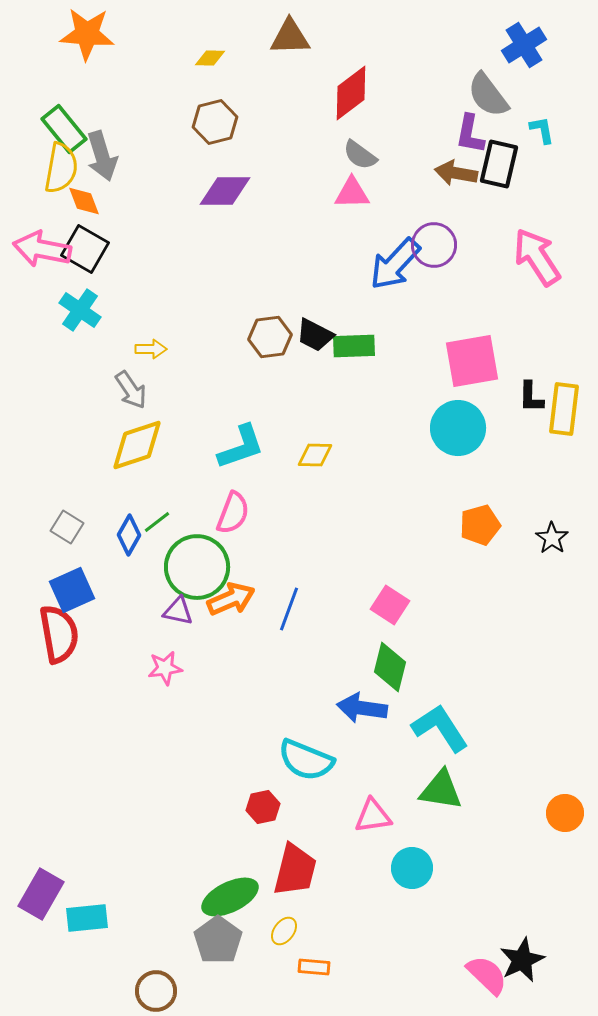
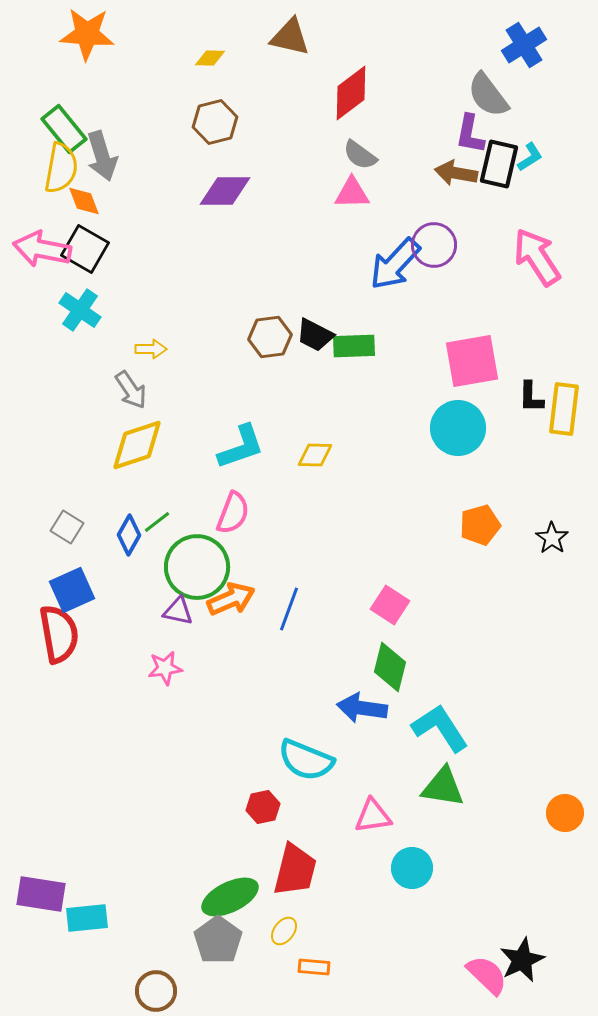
brown triangle at (290, 37): rotated 15 degrees clockwise
cyan L-shape at (542, 130): moved 12 px left, 27 px down; rotated 68 degrees clockwise
green triangle at (441, 790): moved 2 px right, 3 px up
purple rectangle at (41, 894): rotated 69 degrees clockwise
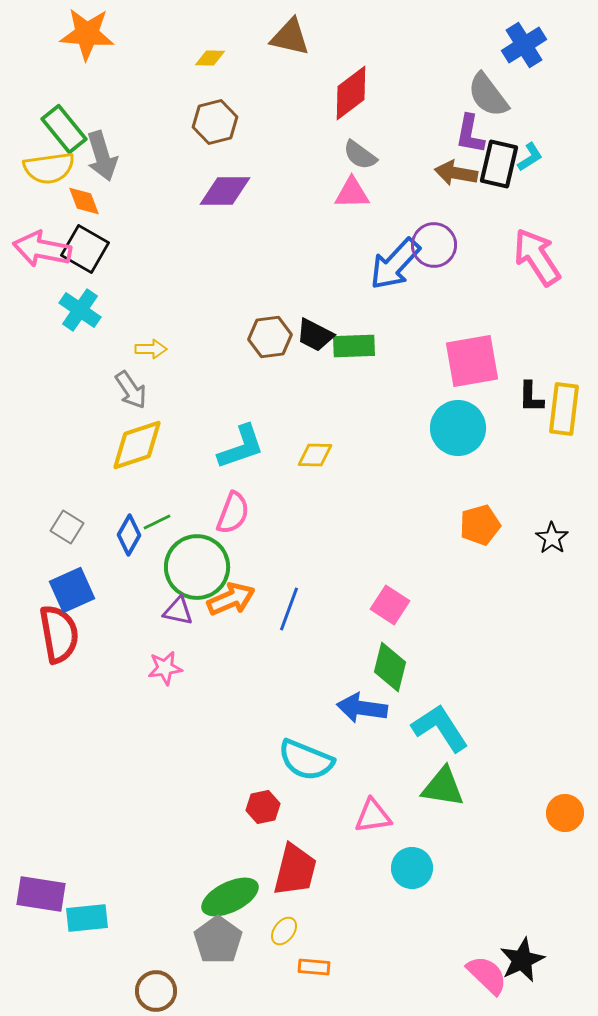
yellow semicircle at (61, 168): moved 12 px left; rotated 72 degrees clockwise
green line at (157, 522): rotated 12 degrees clockwise
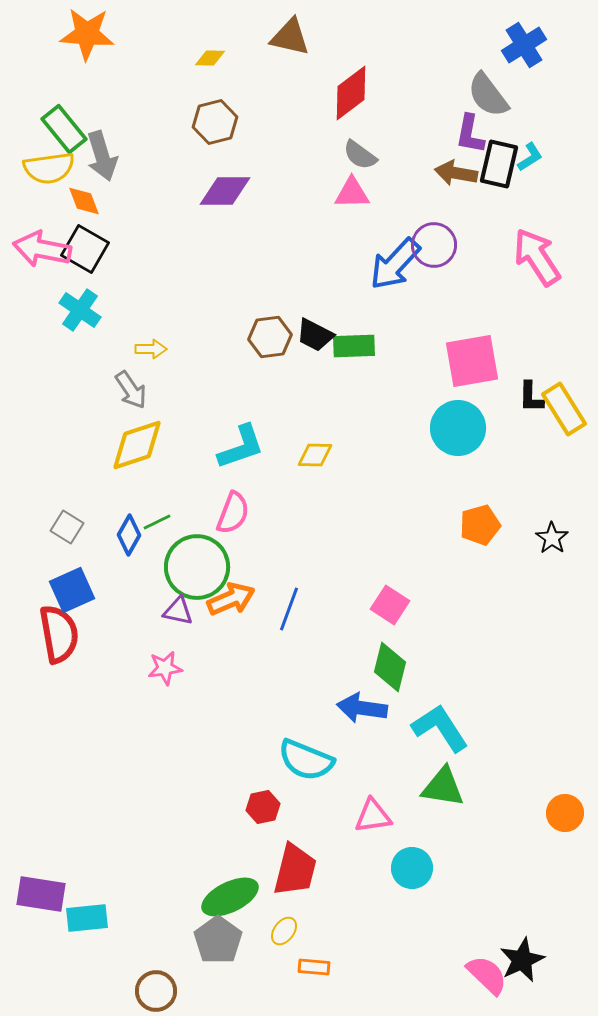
yellow rectangle at (564, 409): rotated 39 degrees counterclockwise
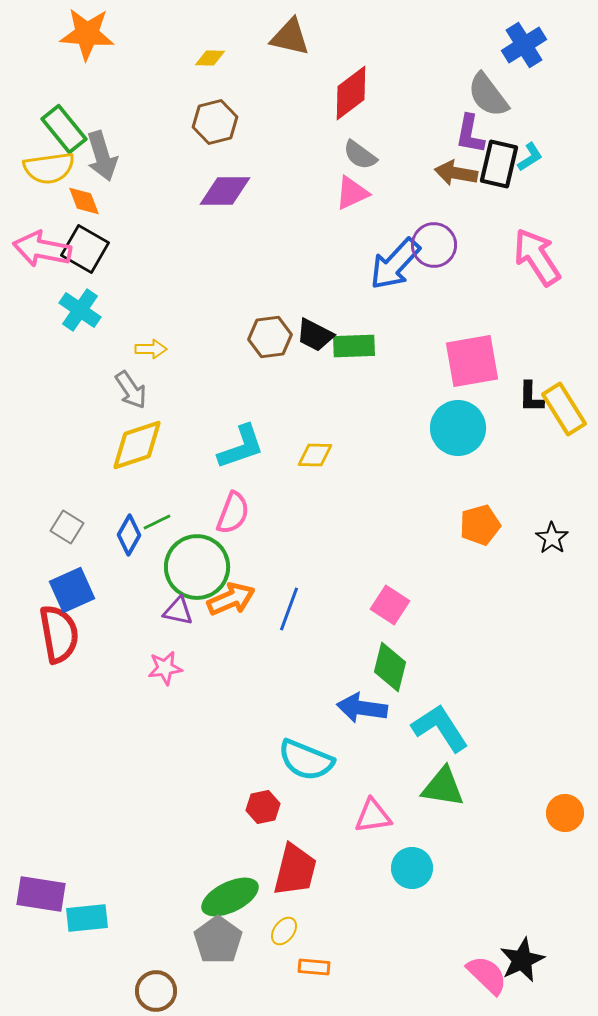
pink triangle at (352, 193): rotated 24 degrees counterclockwise
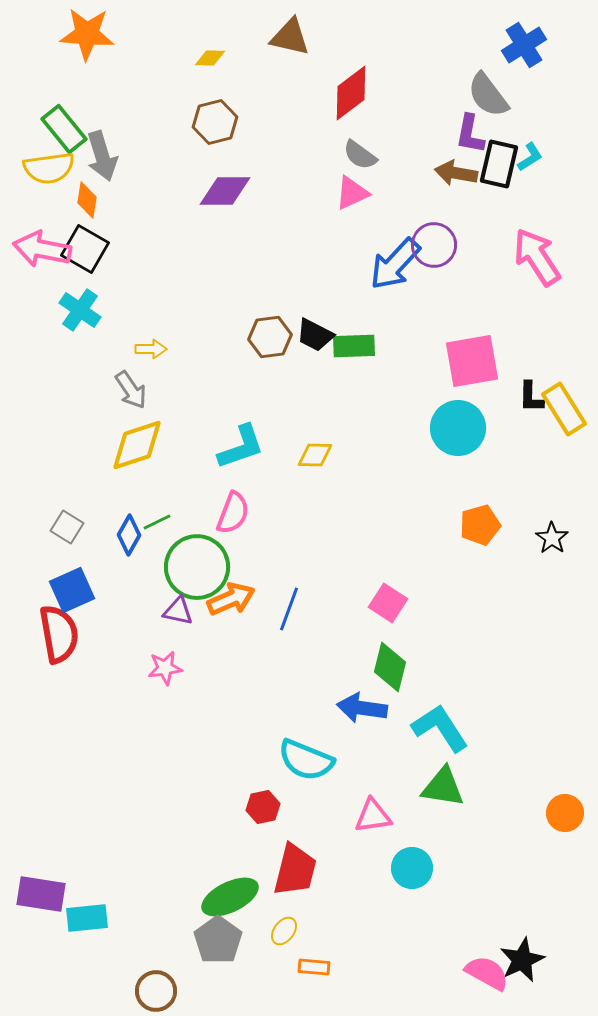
orange diamond at (84, 201): moved 3 px right, 1 px up; rotated 30 degrees clockwise
pink square at (390, 605): moved 2 px left, 2 px up
pink semicircle at (487, 975): moved 2 px up; rotated 15 degrees counterclockwise
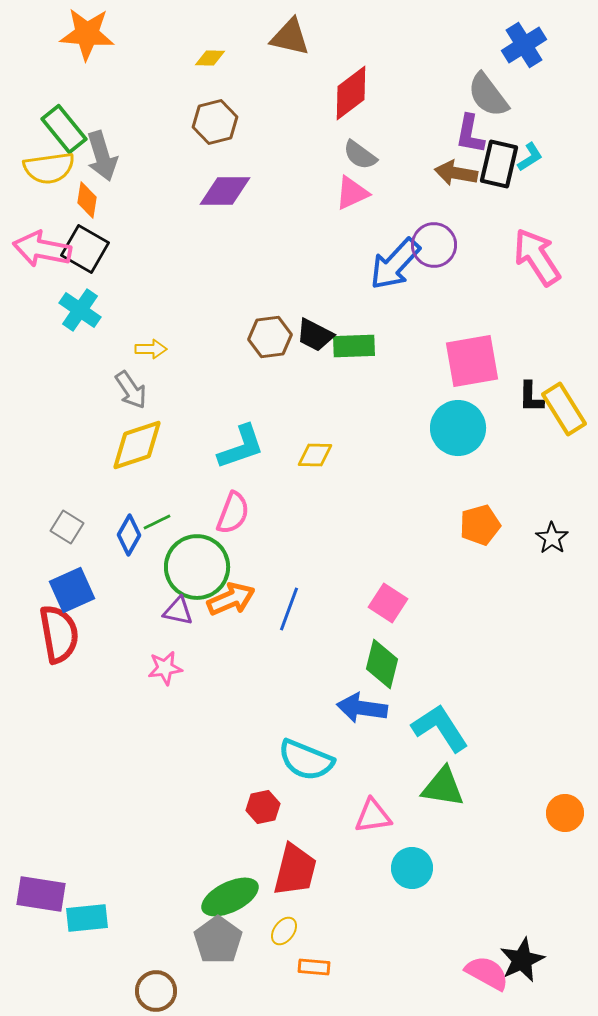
green diamond at (390, 667): moved 8 px left, 3 px up
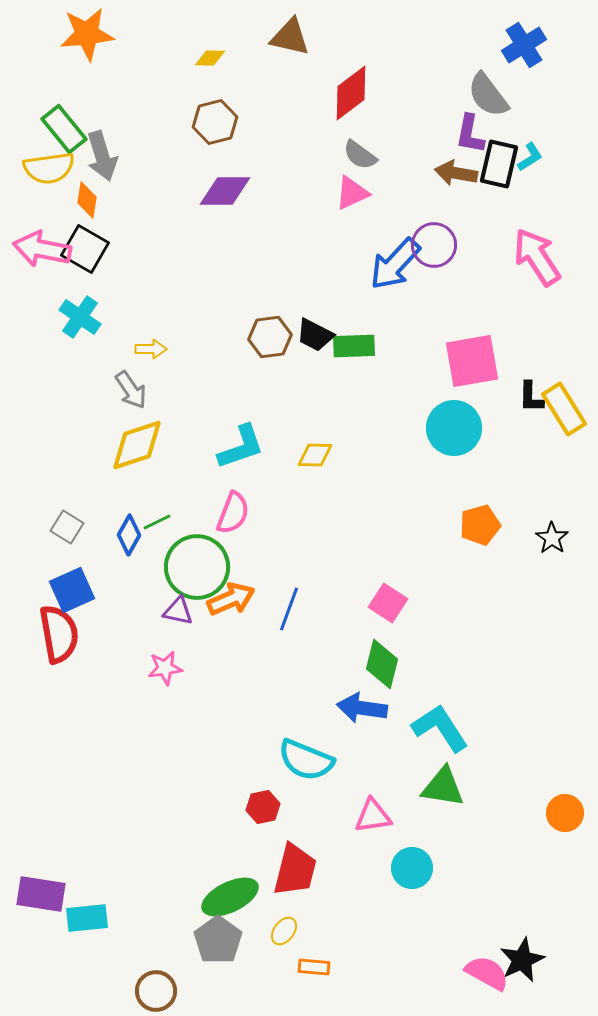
orange star at (87, 34): rotated 10 degrees counterclockwise
cyan cross at (80, 310): moved 7 px down
cyan circle at (458, 428): moved 4 px left
